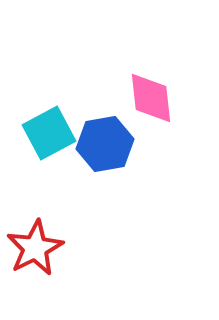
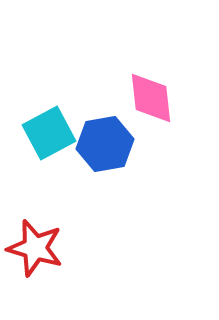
red star: rotated 28 degrees counterclockwise
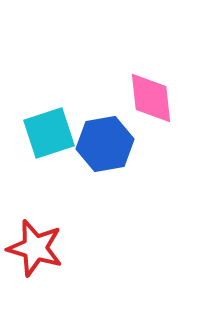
cyan square: rotated 10 degrees clockwise
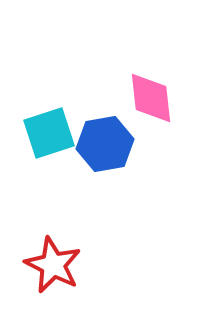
red star: moved 18 px right, 17 px down; rotated 10 degrees clockwise
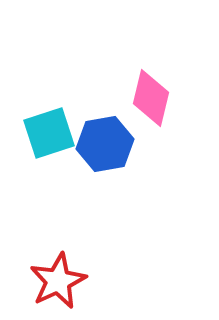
pink diamond: rotated 20 degrees clockwise
red star: moved 5 px right, 16 px down; rotated 20 degrees clockwise
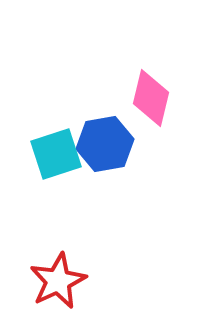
cyan square: moved 7 px right, 21 px down
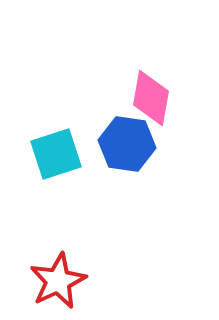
pink diamond: rotated 4 degrees counterclockwise
blue hexagon: moved 22 px right; rotated 18 degrees clockwise
